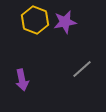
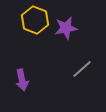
purple star: moved 1 px right, 6 px down
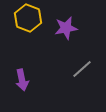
yellow hexagon: moved 7 px left, 2 px up
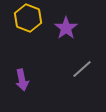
purple star: rotated 25 degrees counterclockwise
